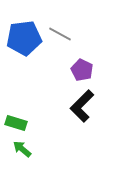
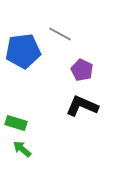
blue pentagon: moved 1 px left, 13 px down
black L-shape: rotated 68 degrees clockwise
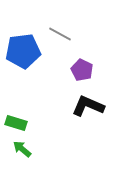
black L-shape: moved 6 px right
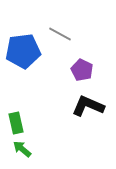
green rectangle: rotated 60 degrees clockwise
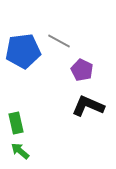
gray line: moved 1 px left, 7 px down
green arrow: moved 2 px left, 2 px down
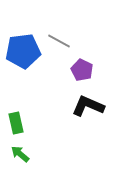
green arrow: moved 3 px down
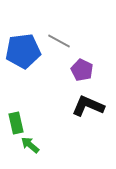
green arrow: moved 10 px right, 9 px up
